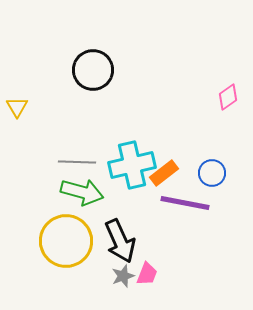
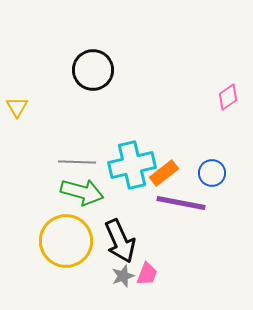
purple line: moved 4 px left
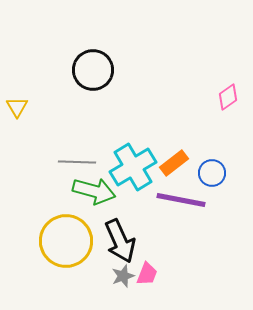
cyan cross: moved 1 px right, 2 px down; rotated 18 degrees counterclockwise
orange rectangle: moved 10 px right, 10 px up
green arrow: moved 12 px right, 1 px up
purple line: moved 3 px up
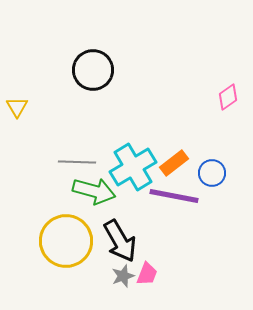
purple line: moved 7 px left, 4 px up
black arrow: rotated 6 degrees counterclockwise
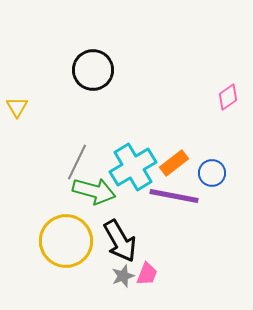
gray line: rotated 66 degrees counterclockwise
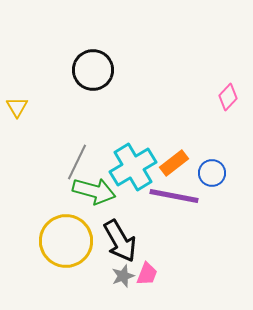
pink diamond: rotated 12 degrees counterclockwise
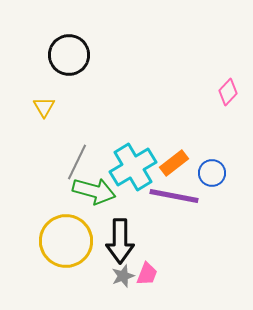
black circle: moved 24 px left, 15 px up
pink diamond: moved 5 px up
yellow triangle: moved 27 px right
black arrow: rotated 30 degrees clockwise
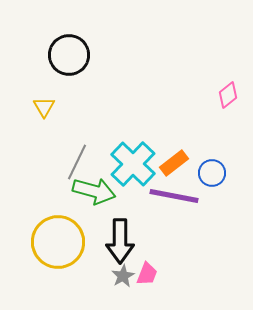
pink diamond: moved 3 px down; rotated 8 degrees clockwise
cyan cross: moved 3 px up; rotated 15 degrees counterclockwise
yellow circle: moved 8 px left, 1 px down
gray star: rotated 10 degrees counterclockwise
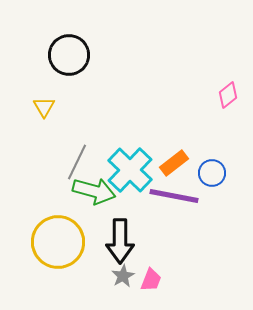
cyan cross: moved 3 px left, 6 px down
pink trapezoid: moved 4 px right, 6 px down
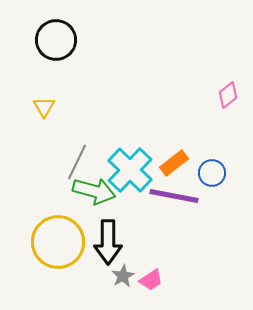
black circle: moved 13 px left, 15 px up
black arrow: moved 12 px left, 1 px down
pink trapezoid: rotated 35 degrees clockwise
